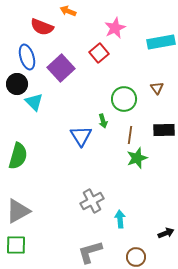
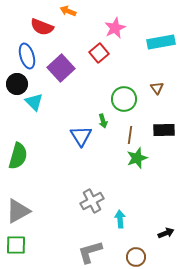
blue ellipse: moved 1 px up
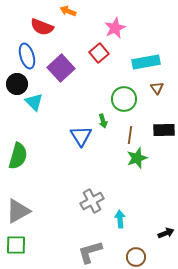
cyan rectangle: moved 15 px left, 20 px down
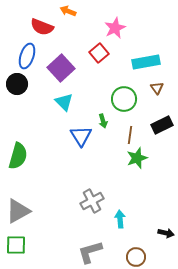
blue ellipse: rotated 35 degrees clockwise
cyan triangle: moved 30 px right
black rectangle: moved 2 px left, 5 px up; rotated 25 degrees counterclockwise
black arrow: rotated 35 degrees clockwise
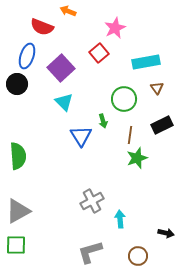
green semicircle: rotated 20 degrees counterclockwise
brown circle: moved 2 px right, 1 px up
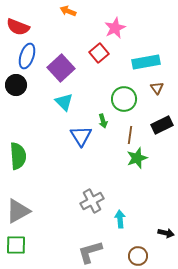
red semicircle: moved 24 px left
black circle: moved 1 px left, 1 px down
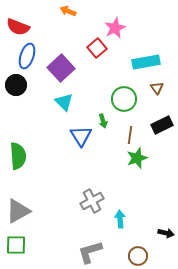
red square: moved 2 px left, 5 px up
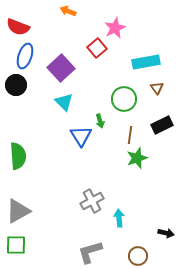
blue ellipse: moved 2 px left
green arrow: moved 3 px left
cyan arrow: moved 1 px left, 1 px up
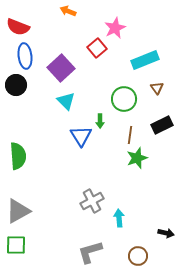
blue ellipse: rotated 25 degrees counterclockwise
cyan rectangle: moved 1 px left, 2 px up; rotated 12 degrees counterclockwise
cyan triangle: moved 2 px right, 1 px up
green arrow: rotated 16 degrees clockwise
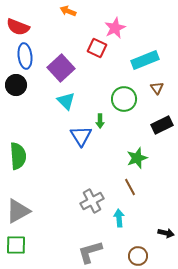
red square: rotated 24 degrees counterclockwise
brown line: moved 52 px down; rotated 36 degrees counterclockwise
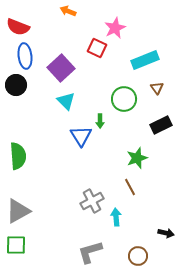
black rectangle: moved 1 px left
cyan arrow: moved 3 px left, 1 px up
